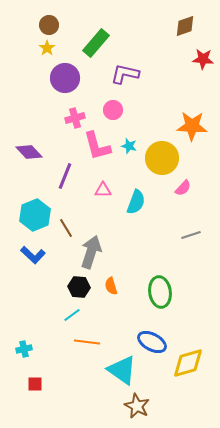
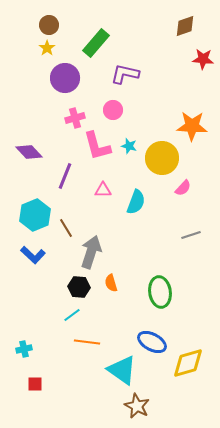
orange semicircle: moved 3 px up
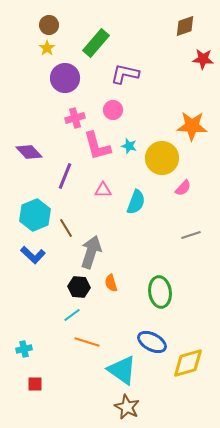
orange line: rotated 10 degrees clockwise
brown star: moved 10 px left, 1 px down
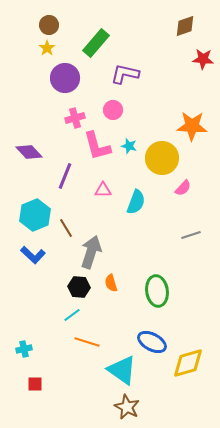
green ellipse: moved 3 px left, 1 px up
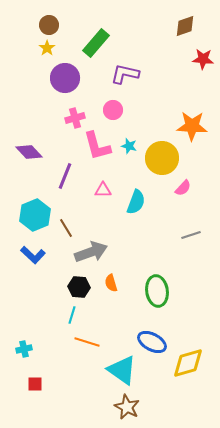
gray arrow: rotated 52 degrees clockwise
cyan line: rotated 36 degrees counterclockwise
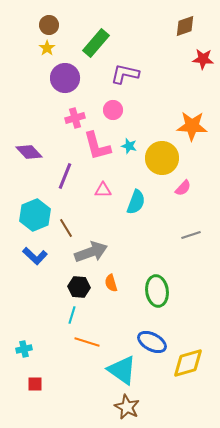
blue L-shape: moved 2 px right, 1 px down
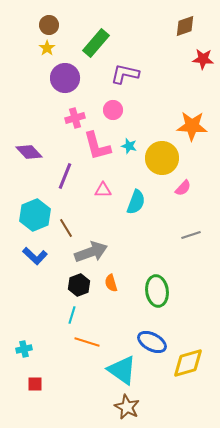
black hexagon: moved 2 px up; rotated 25 degrees counterclockwise
